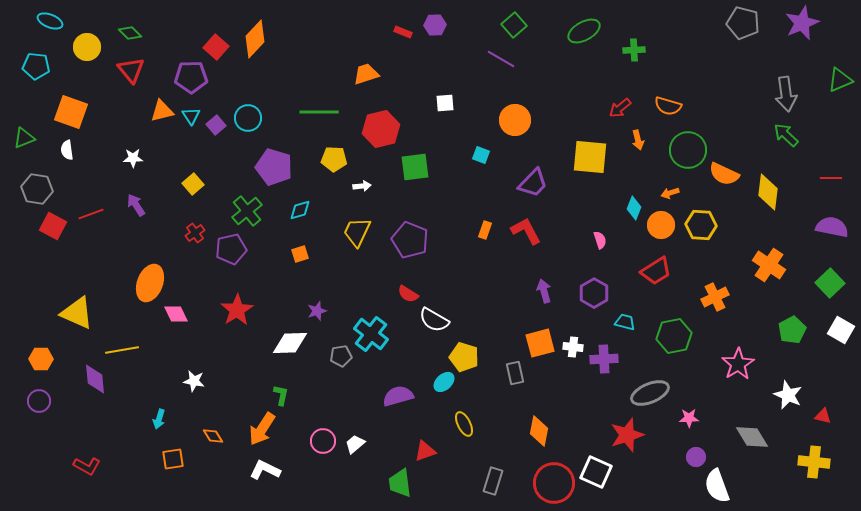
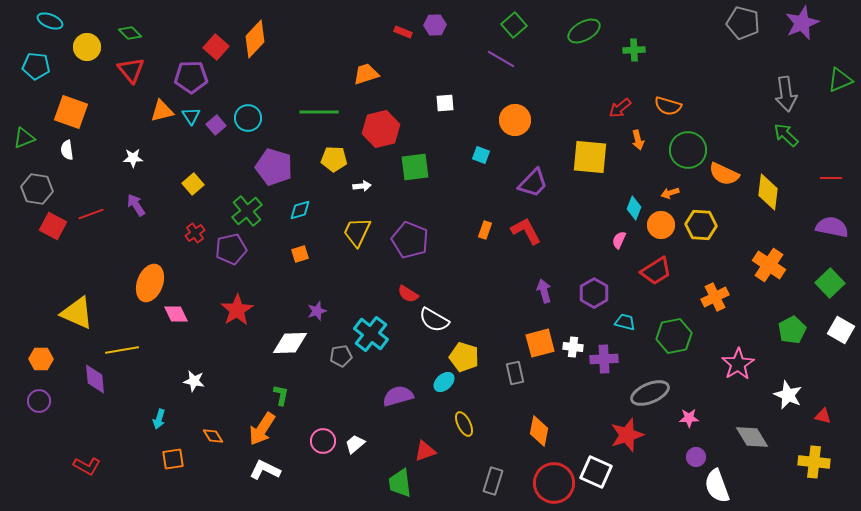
pink semicircle at (600, 240): moved 19 px right; rotated 138 degrees counterclockwise
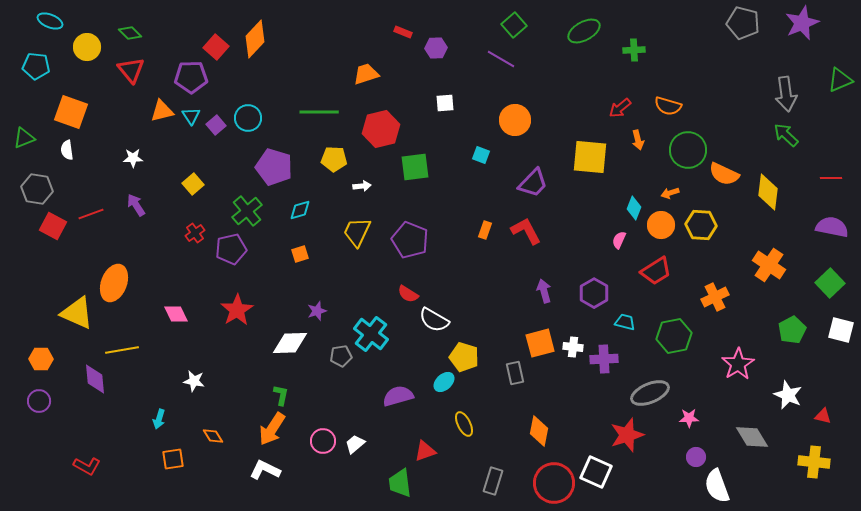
purple hexagon at (435, 25): moved 1 px right, 23 px down
orange ellipse at (150, 283): moved 36 px left
white square at (841, 330): rotated 16 degrees counterclockwise
orange arrow at (262, 429): moved 10 px right
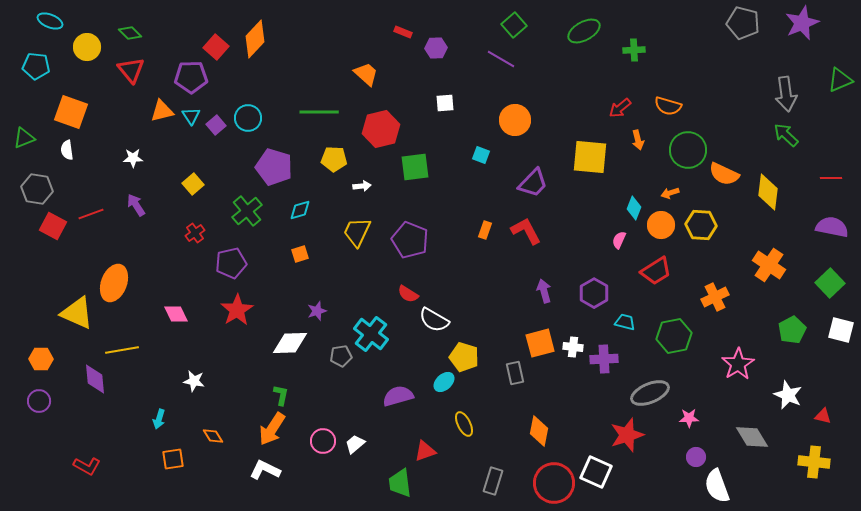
orange trapezoid at (366, 74): rotated 60 degrees clockwise
purple pentagon at (231, 249): moved 14 px down
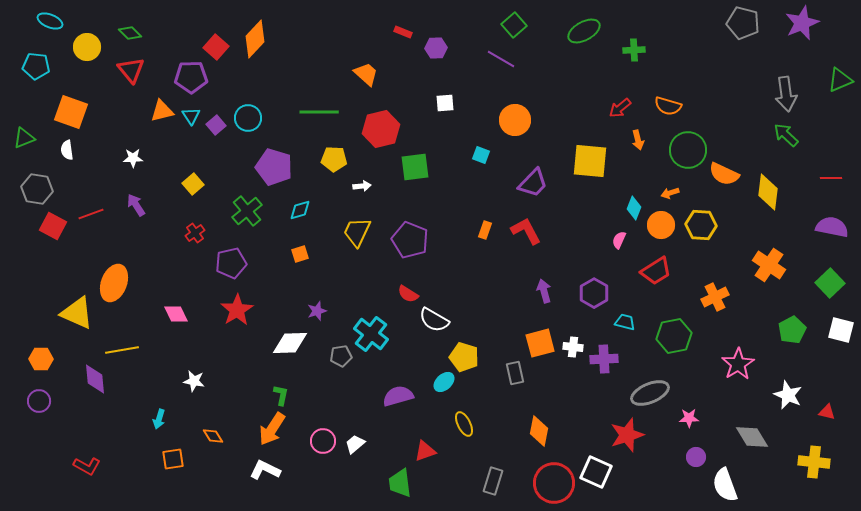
yellow square at (590, 157): moved 4 px down
red triangle at (823, 416): moved 4 px right, 4 px up
white semicircle at (717, 486): moved 8 px right, 1 px up
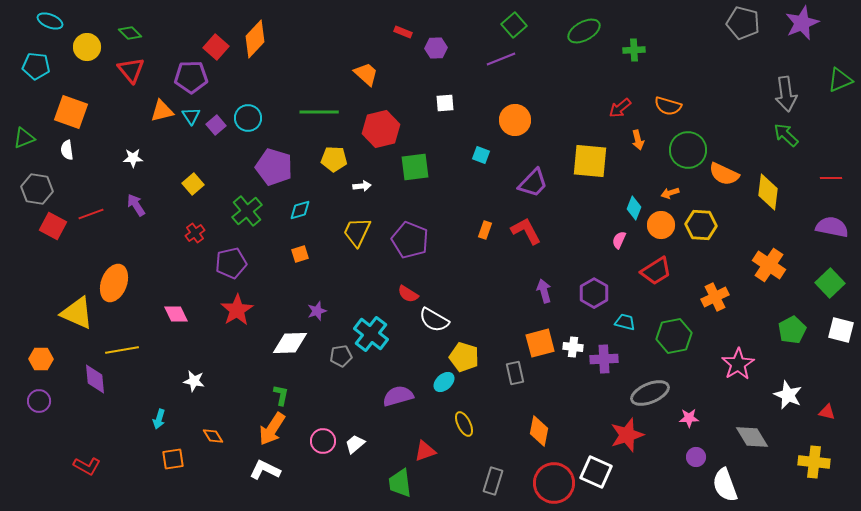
purple line at (501, 59): rotated 52 degrees counterclockwise
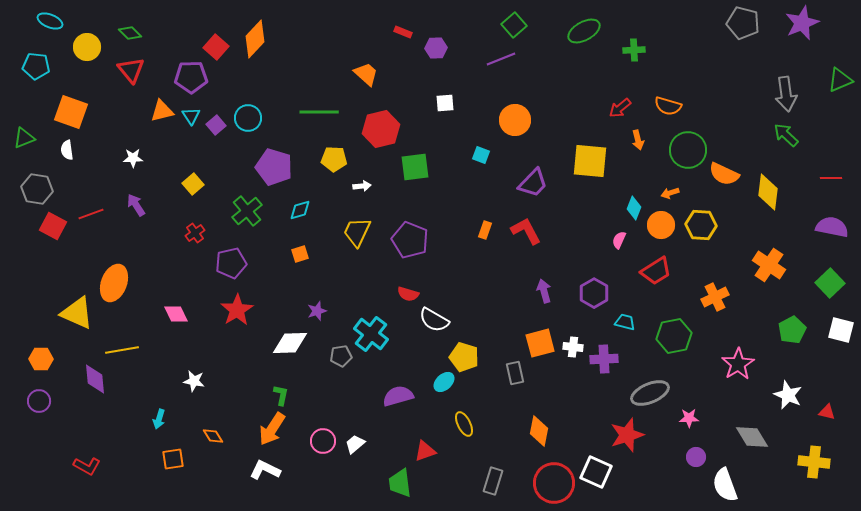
red semicircle at (408, 294): rotated 15 degrees counterclockwise
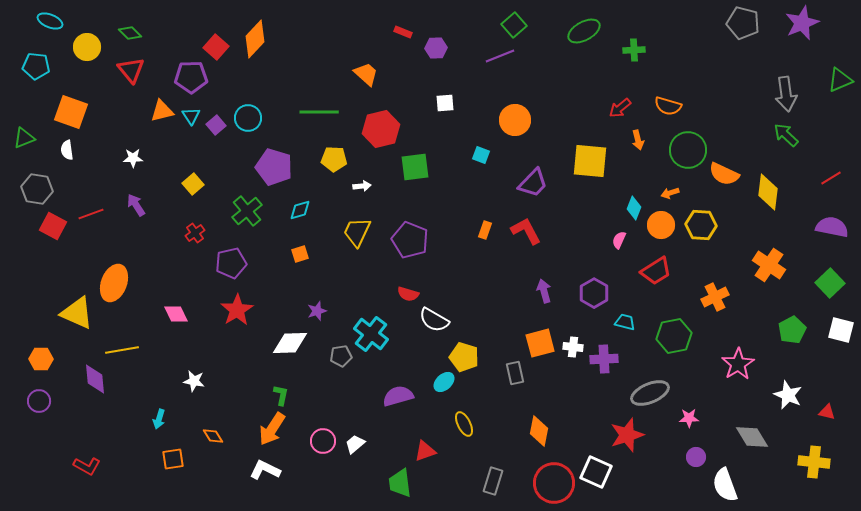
purple line at (501, 59): moved 1 px left, 3 px up
red line at (831, 178): rotated 30 degrees counterclockwise
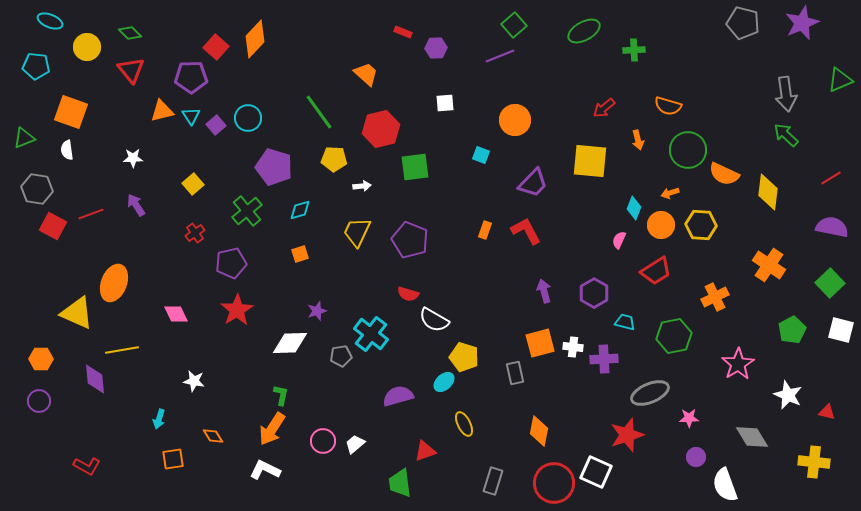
red arrow at (620, 108): moved 16 px left
green line at (319, 112): rotated 54 degrees clockwise
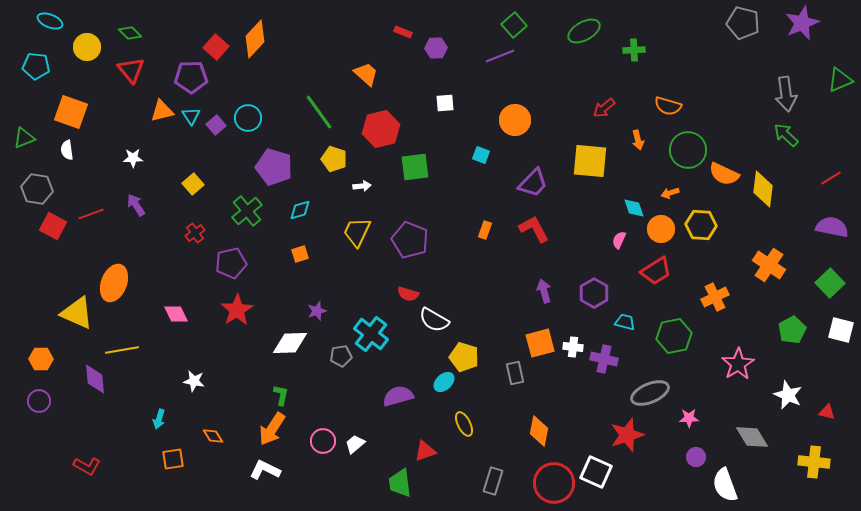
yellow pentagon at (334, 159): rotated 15 degrees clockwise
yellow diamond at (768, 192): moved 5 px left, 3 px up
cyan diamond at (634, 208): rotated 40 degrees counterclockwise
orange circle at (661, 225): moved 4 px down
red L-shape at (526, 231): moved 8 px right, 2 px up
purple cross at (604, 359): rotated 16 degrees clockwise
